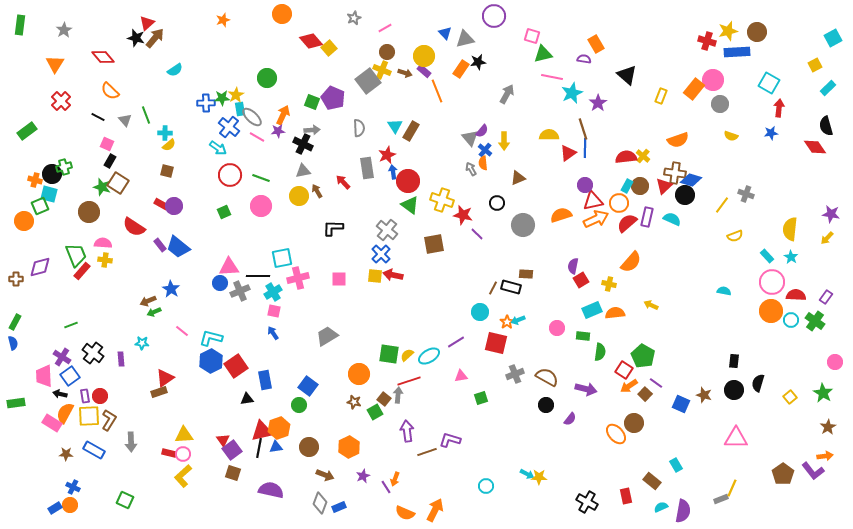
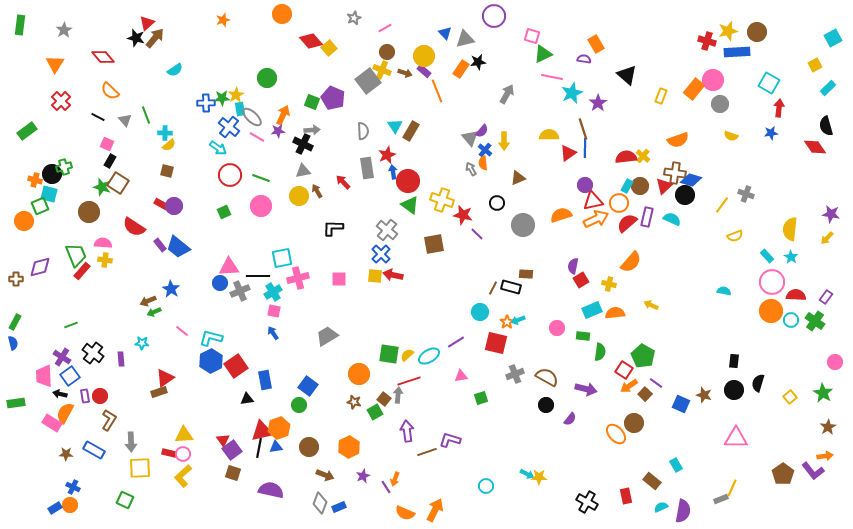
green triangle at (543, 54): rotated 12 degrees counterclockwise
gray semicircle at (359, 128): moved 4 px right, 3 px down
yellow square at (89, 416): moved 51 px right, 52 px down
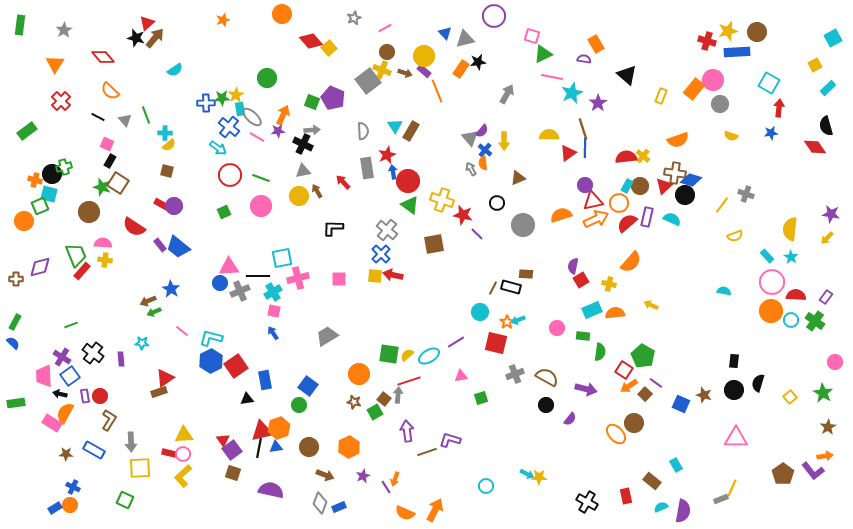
blue semicircle at (13, 343): rotated 32 degrees counterclockwise
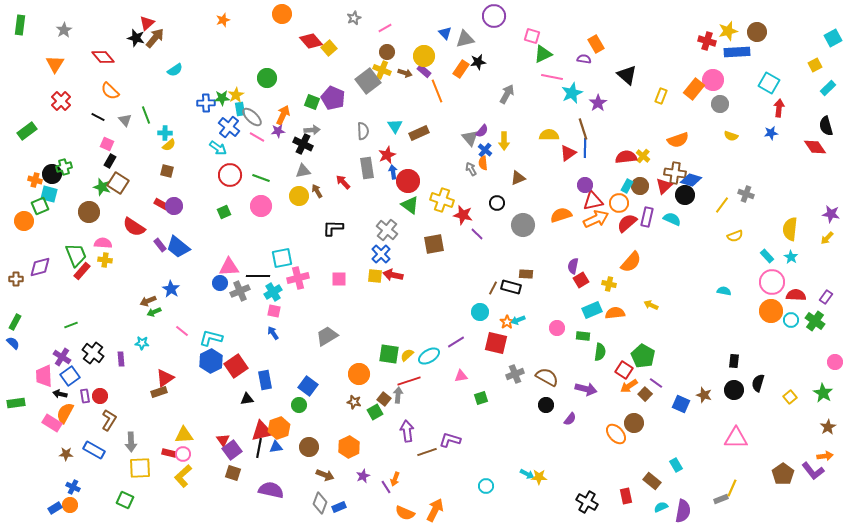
brown rectangle at (411, 131): moved 8 px right, 2 px down; rotated 36 degrees clockwise
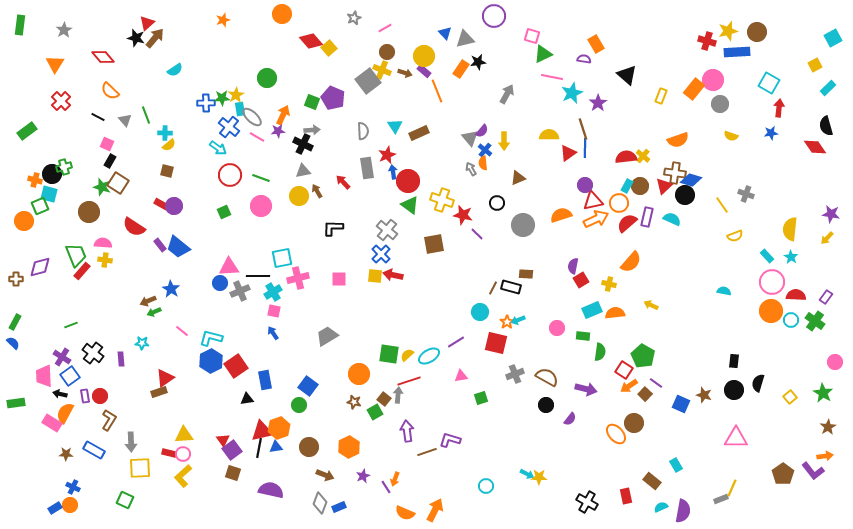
yellow line at (722, 205): rotated 72 degrees counterclockwise
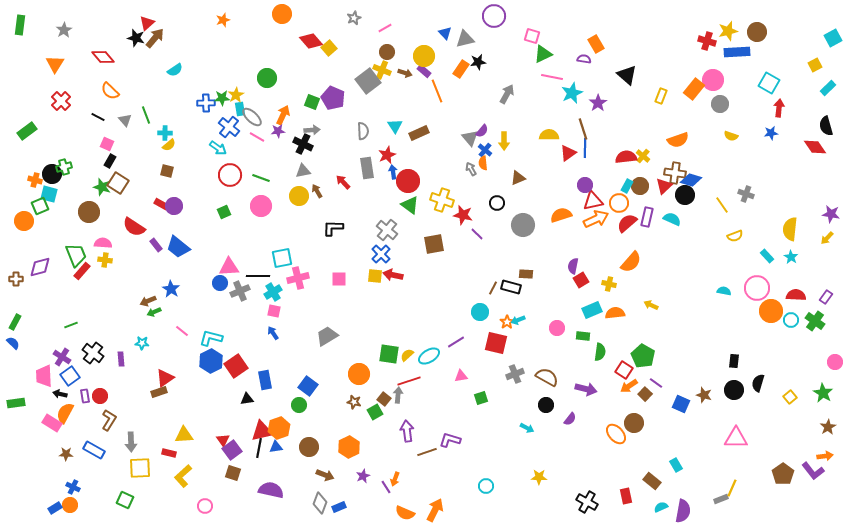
purple rectangle at (160, 245): moved 4 px left
pink circle at (772, 282): moved 15 px left, 6 px down
pink circle at (183, 454): moved 22 px right, 52 px down
cyan arrow at (527, 474): moved 46 px up
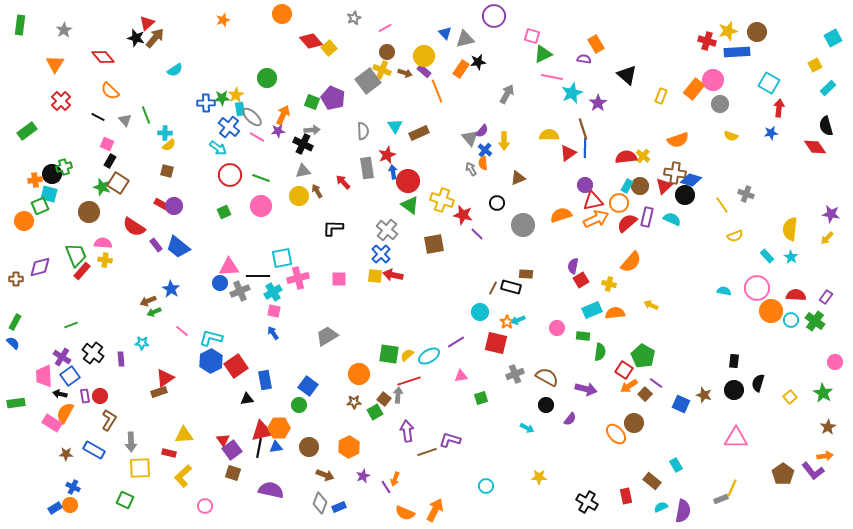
orange cross at (35, 180): rotated 24 degrees counterclockwise
brown star at (354, 402): rotated 16 degrees counterclockwise
orange hexagon at (279, 428): rotated 20 degrees clockwise
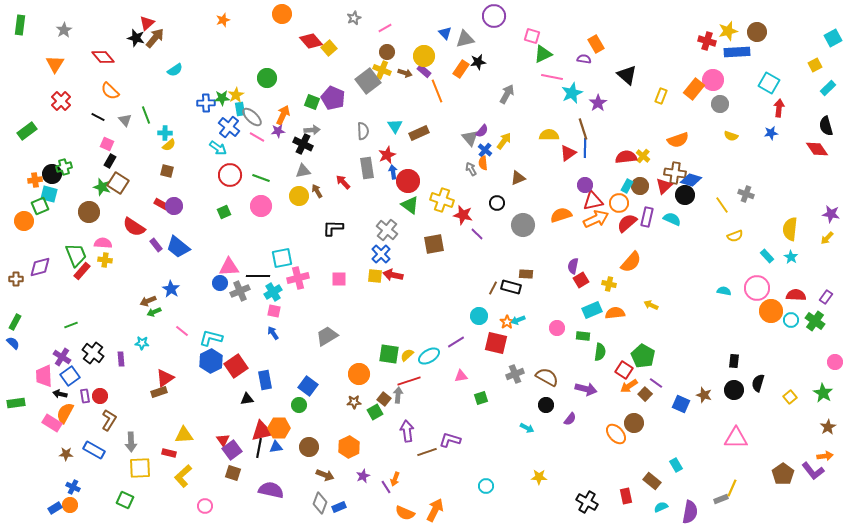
yellow arrow at (504, 141): rotated 144 degrees counterclockwise
red diamond at (815, 147): moved 2 px right, 2 px down
cyan circle at (480, 312): moved 1 px left, 4 px down
purple semicircle at (683, 511): moved 7 px right, 1 px down
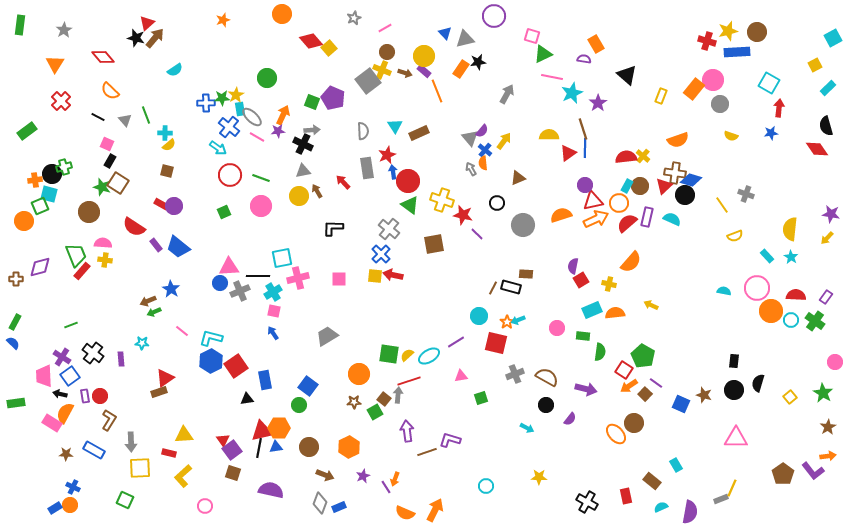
gray cross at (387, 230): moved 2 px right, 1 px up
orange arrow at (825, 456): moved 3 px right
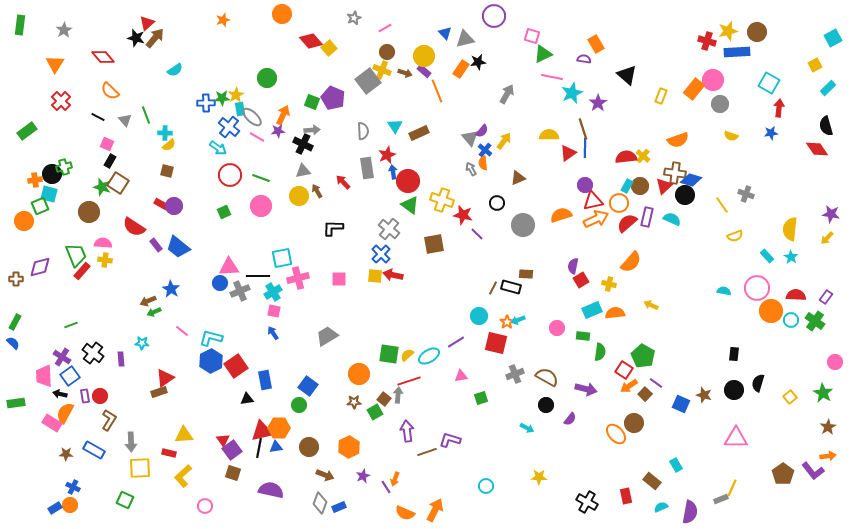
black rectangle at (734, 361): moved 7 px up
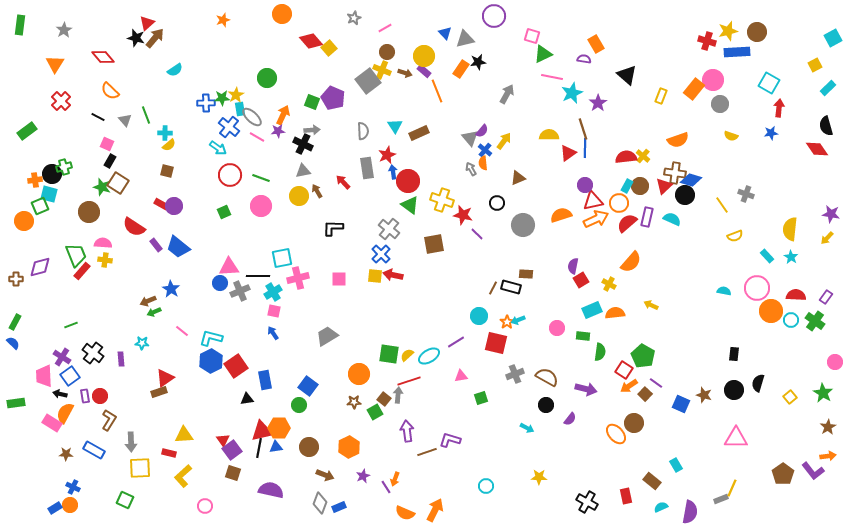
yellow cross at (609, 284): rotated 16 degrees clockwise
